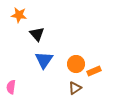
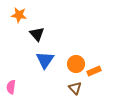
blue triangle: moved 1 px right
brown triangle: rotated 40 degrees counterclockwise
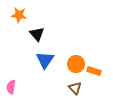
orange rectangle: rotated 40 degrees clockwise
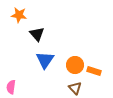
orange circle: moved 1 px left, 1 px down
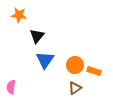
black triangle: moved 2 px down; rotated 21 degrees clockwise
brown triangle: rotated 40 degrees clockwise
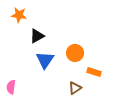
black triangle: rotated 21 degrees clockwise
orange circle: moved 12 px up
orange rectangle: moved 1 px down
